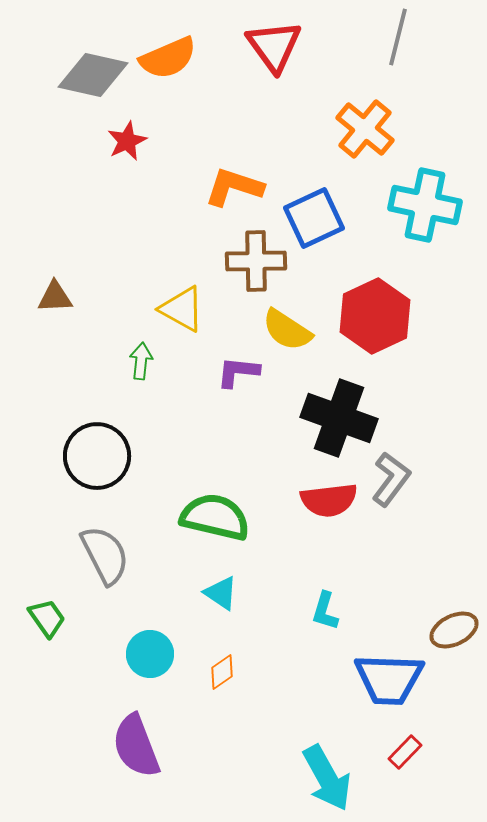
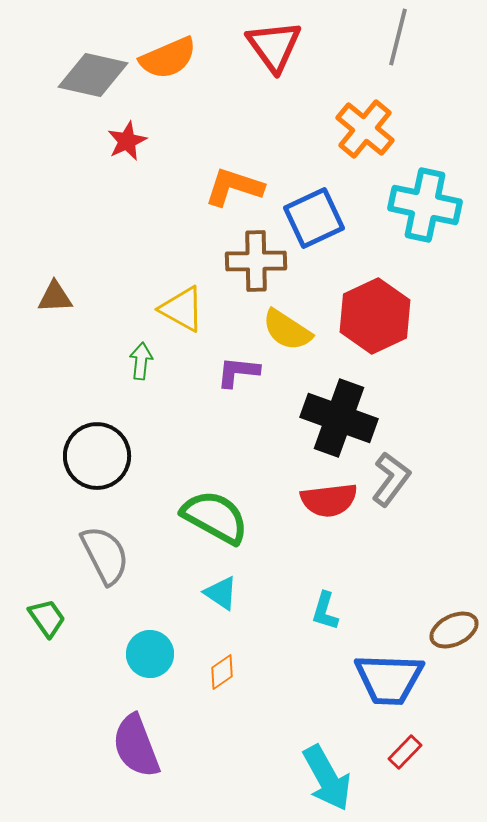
green semicircle: rotated 16 degrees clockwise
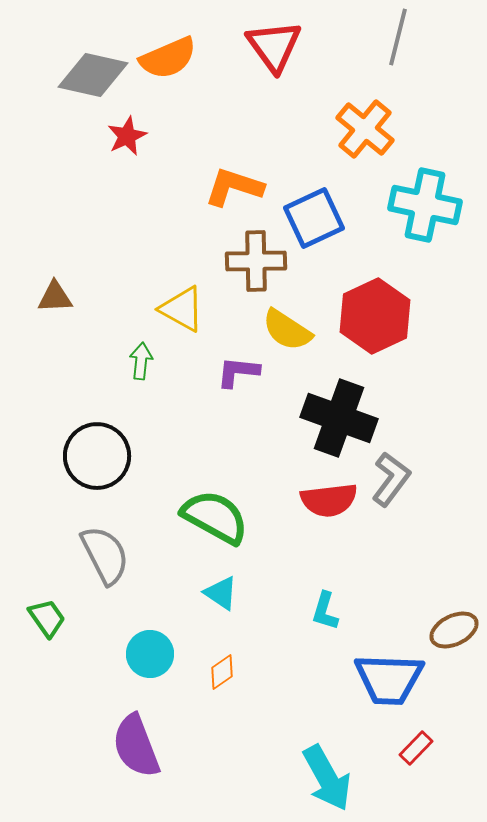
red star: moved 5 px up
red rectangle: moved 11 px right, 4 px up
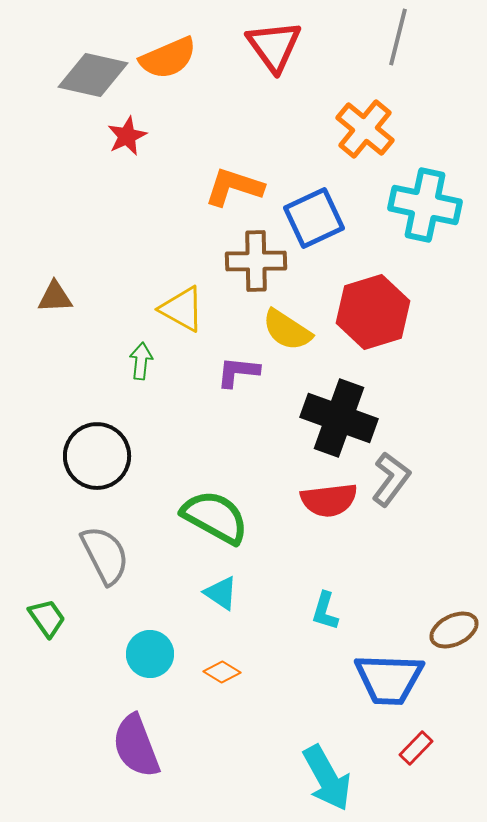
red hexagon: moved 2 px left, 4 px up; rotated 8 degrees clockwise
orange diamond: rotated 66 degrees clockwise
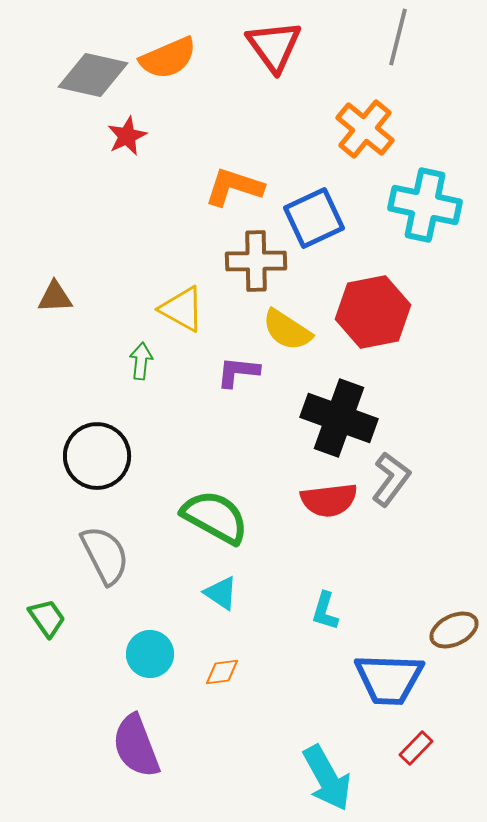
red hexagon: rotated 6 degrees clockwise
orange diamond: rotated 39 degrees counterclockwise
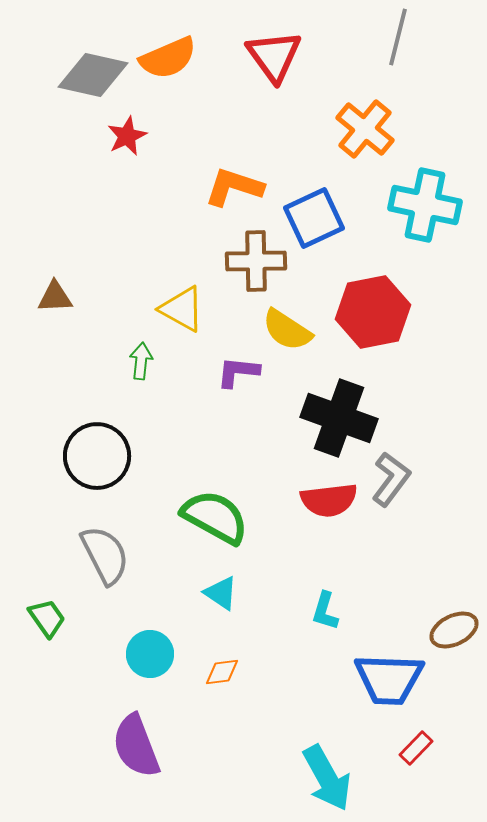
red triangle: moved 10 px down
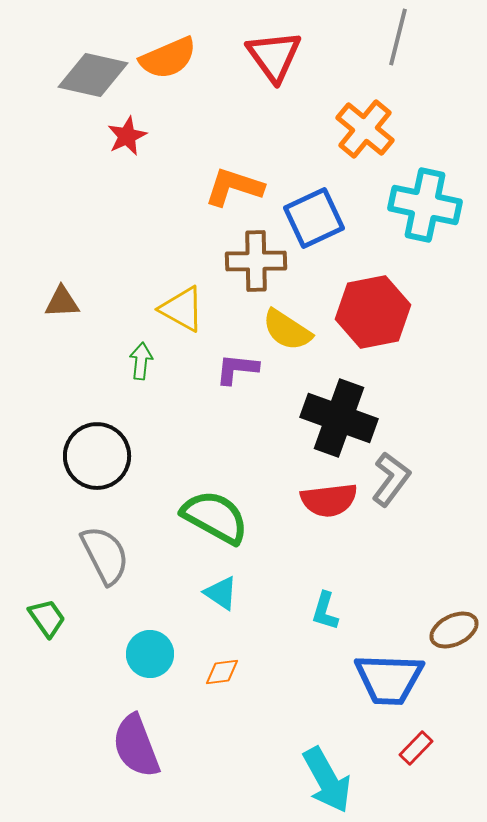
brown triangle: moved 7 px right, 5 px down
purple L-shape: moved 1 px left, 3 px up
cyan arrow: moved 2 px down
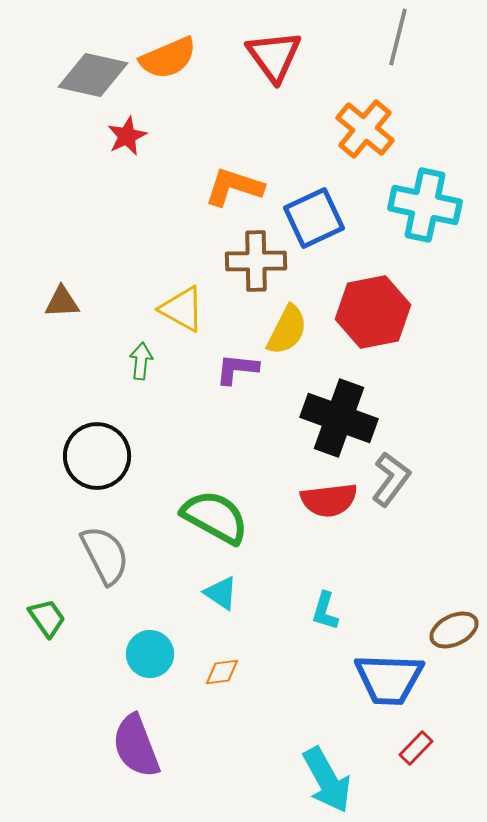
yellow semicircle: rotated 96 degrees counterclockwise
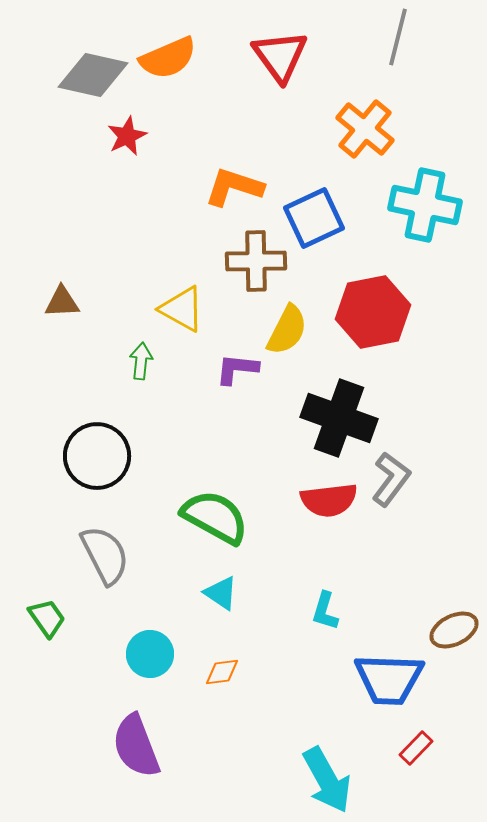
red triangle: moved 6 px right
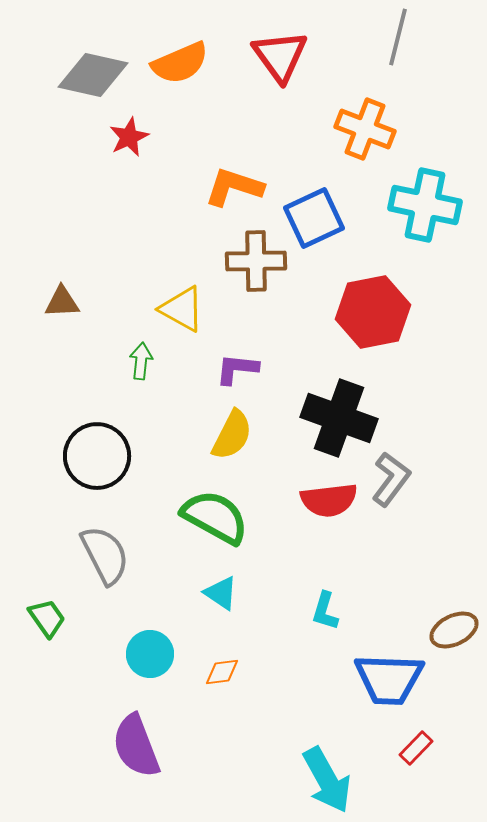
orange semicircle: moved 12 px right, 5 px down
orange cross: rotated 18 degrees counterclockwise
red star: moved 2 px right, 1 px down
yellow semicircle: moved 55 px left, 105 px down
